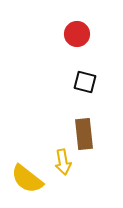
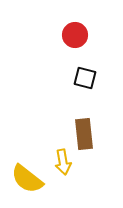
red circle: moved 2 px left, 1 px down
black square: moved 4 px up
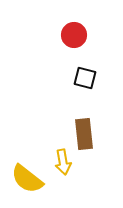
red circle: moved 1 px left
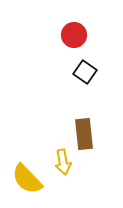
black square: moved 6 px up; rotated 20 degrees clockwise
yellow semicircle: rotated 8 degrees clockwise
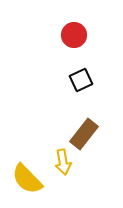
black square: moved 4 px left, 8 px down; rotated 30 degrees clockwise
brown rectangle: rotated 44 degrees clockwise
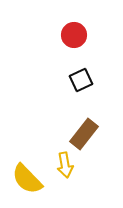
yellow arrow: moved 2 px right, 3 px down
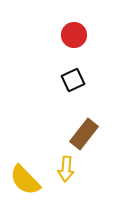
black square: moved 8 px left
yellow arrow: moved 1 px right, 4 px down; rotated 15 degrees clockwise
yellow semicircle: moved 2 px left, 1 px down
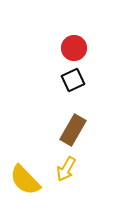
red circle: moved 13 px down
brown rectangle: moved 11 px left, 4 px up; rotated 8 degrees counterclockwise
yellow arrow: rotated 25 degrees clockwise
